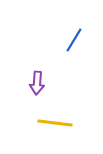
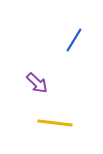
purple arrow: rotated 50 degrees counterclockwise
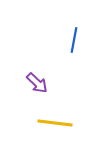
blue line: rotated 20 degrees counterclockwise
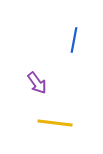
purple arrow: rotated 10 degrees clockwise
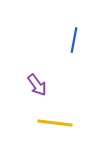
purple arrow: moved 2 px down
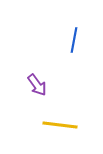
yellow line: moved 5 px right, 2 px down
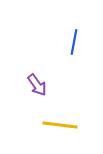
blue line: moved 2 px down
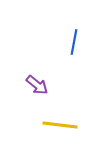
purple arrow: rotated 15 degrees counterclockwise
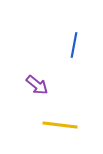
blue line: moved 3 px down
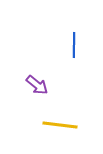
blue line: rotated 10 degrees counterclockwise
